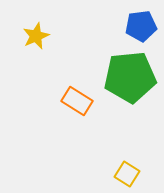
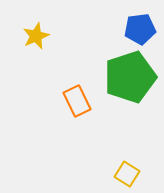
blue pentagon: moved 1 px left, 3 px down
green pentagon: rotated 12 degrees counterclockwise
orange rectangle: rotated 32 degrees clockwise
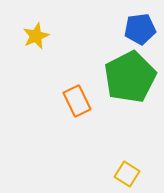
green pentagon: rotated 9 degrees counterclockwise
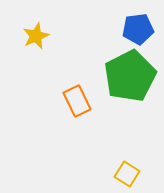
blue pentagon: moved 2 px left
green pentagon: moved 1 px up
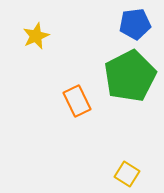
blue pentagon: moved 3 px left, 5 px up
